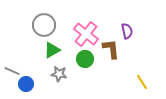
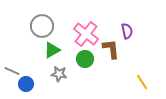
gray circle: moved 2 px left, 1 px down
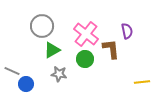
yellow line: rotated 63 degrees counterclockwise
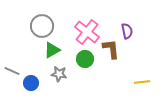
pink cross: moved 1 px right, 2 px up
blue circle: moved 5 px right, 1 px up
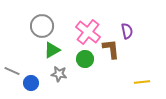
pink cross: moved 1 px right
